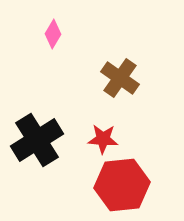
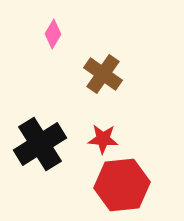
brown cross: moved 17 px left, 4 px up
black cross: moved 3 px right, 4 px down
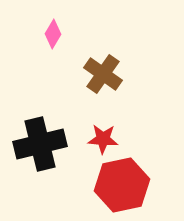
black cross: rotated 18 degrees clockwise
red hexagon: rotated 6 degrees counterclockwise
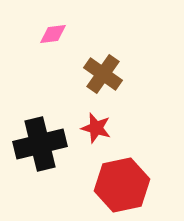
pink diamond: rotated 52 degrees clockwise
red star: moved 7 px left, 11 px up; rotated 12 degrees clockwise
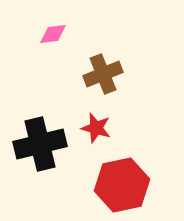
brown cross: rotated 33 degrees clockwise
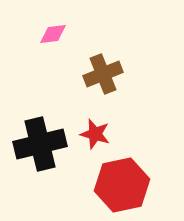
red star: moved 1 px left, 6 px down
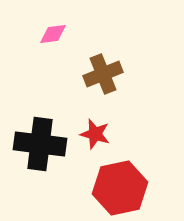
black cross: rotated 21 degrees clockwise
red hexagon: moved 2 px left, 3 px down
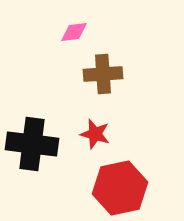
pink diamond: moved 21 px right, 2 px up
brown cross: rotated 18 degrees clockwise
black cross: moved 8 px left
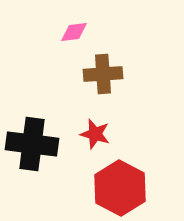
red hexagon: rotated 20 degrees counterclockwise
